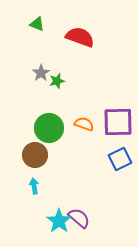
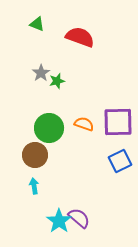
blue square: moved 2 px down
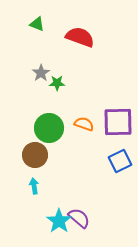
green star: moved 2 px down; rotated 14 degrees clockwise
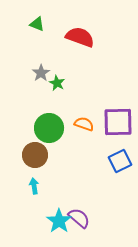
green star: rotated 28 degrees clockwise
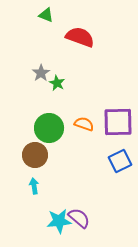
green triangle: moved 9 px right, 9 px up
cyan star: rotated 30 degrees clockwise
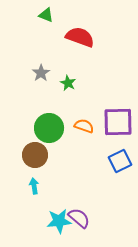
green star: moved 11 px right
orange semicircle: moved 2 px down
